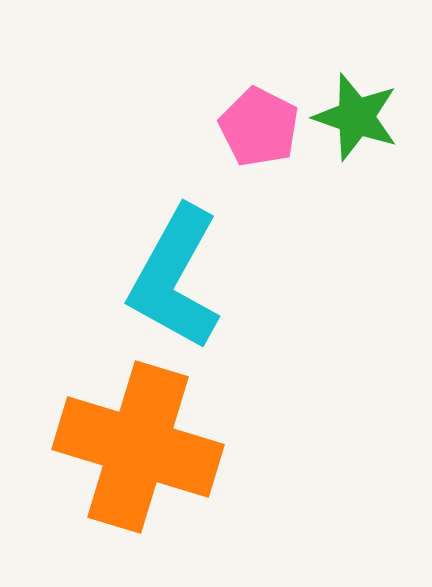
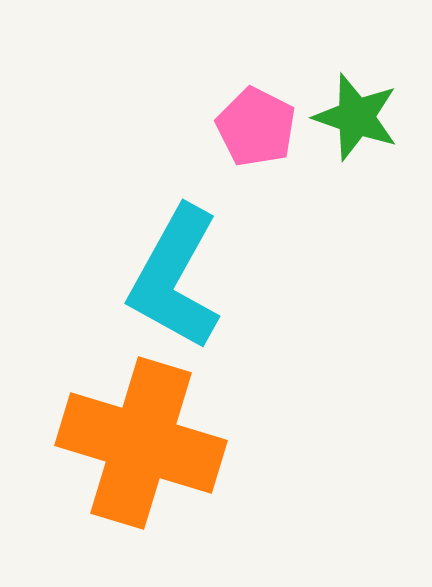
pink pentagon: moved 3 px left
orange cross: moved 3 px right, 4 px up
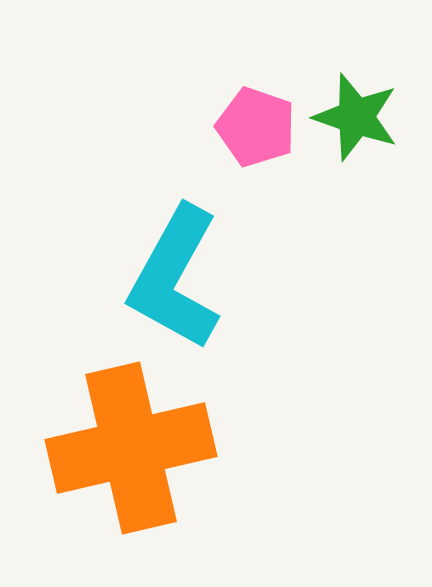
pink pentagon: rotated 8 degrees counterclockwise
orange cross: moved 10 px left, 5 px down; rotated 30 degrees counterclockwise
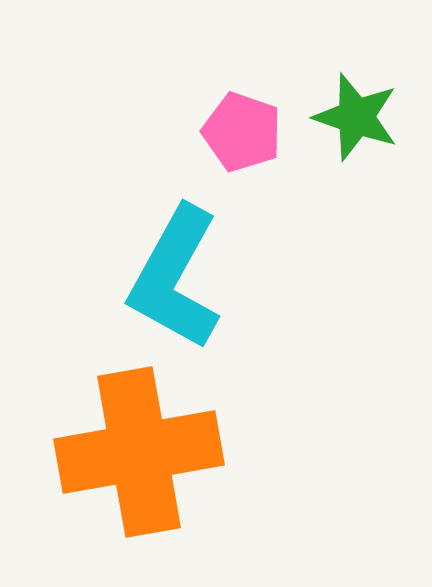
pink pentagon: moved 14 px left, 5 px down
orange cross: moved 8 px right, 4 px down; rotated 3 degrees clockwise
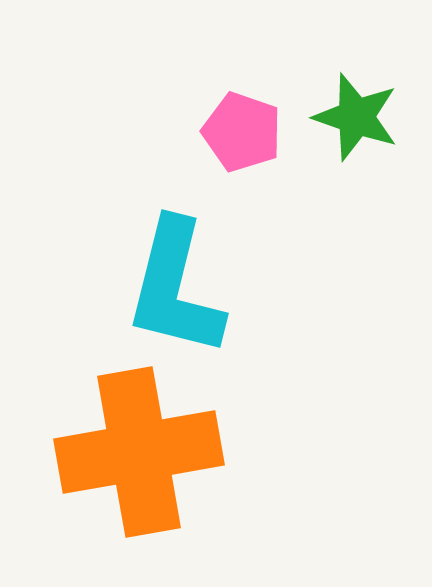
cyan L-shape: moved 10 px down; rotated 15 degrees counterclockwise
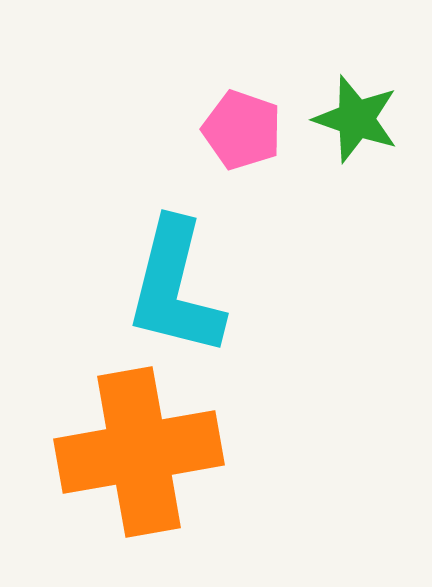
green star: moved 2 px down
pink pentagon: moved 2 px up
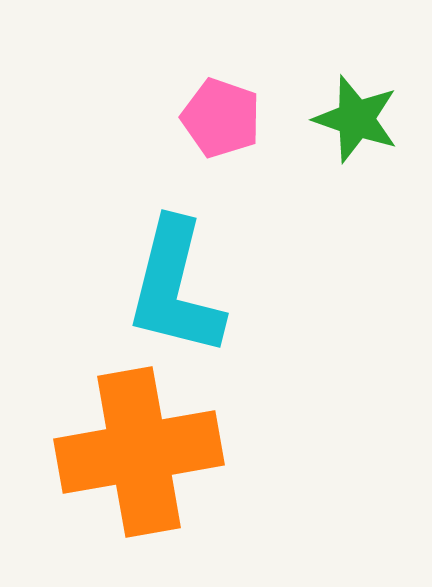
pink pentagon: moved 21 px left, 12 px up
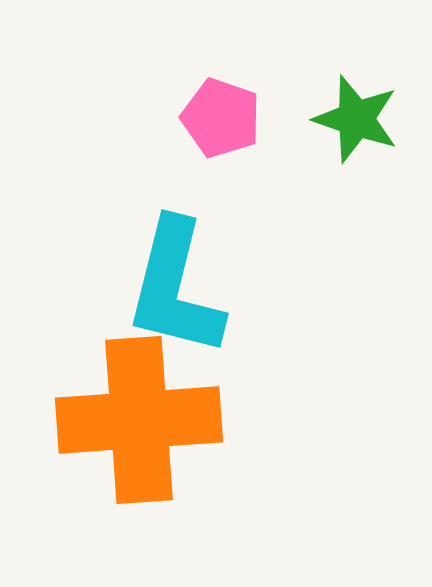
orange cross: moved 32 px up; rotated 6 degrees clockwise
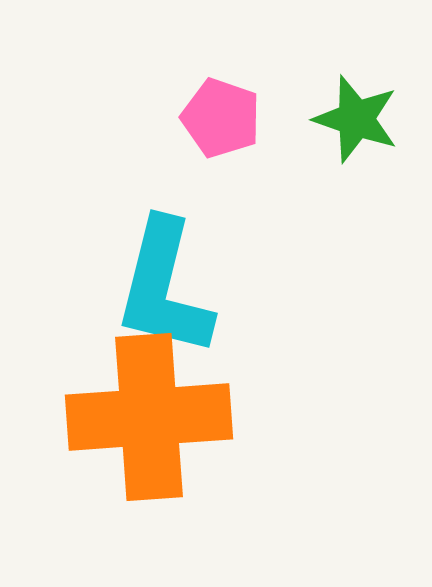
cyan L-shape: moved 11 px left
orange cross: moved 10 px right, 3 px up
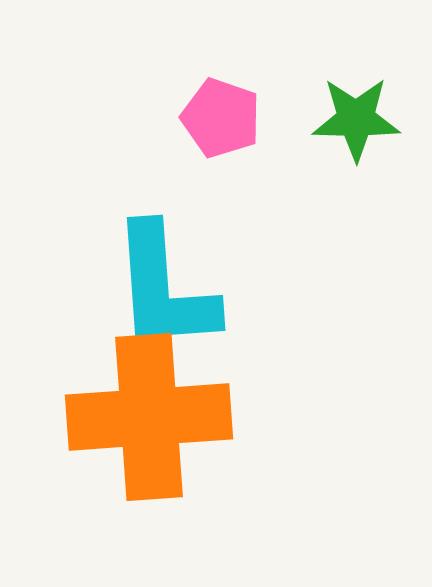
green star: rotated 18 degrees counterclockwise
cyan L-shape: rotated 18 degrees counterclockwise
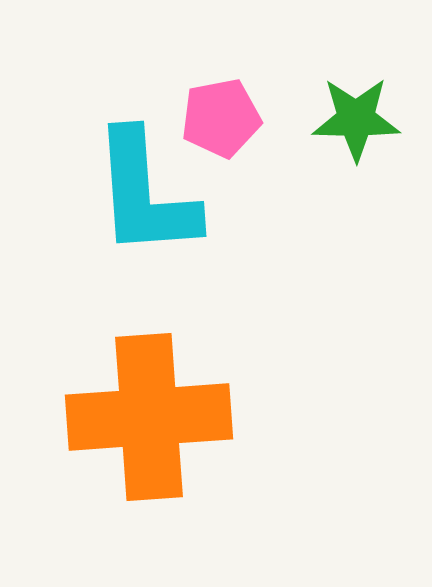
pink pentagon: rotated 30 degrees counterclockwise
cyan L-shape: moved 19 px left, 94 px up
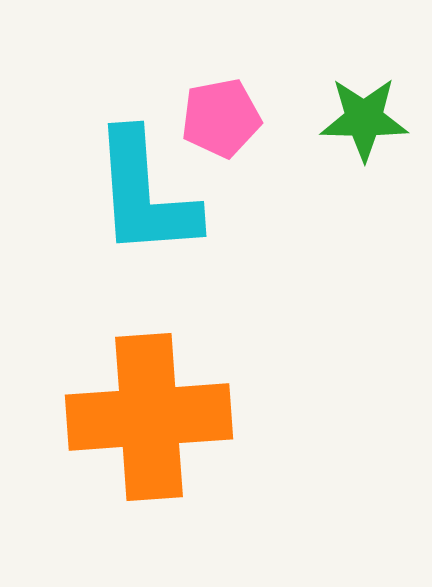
green star: moved 8 px right
